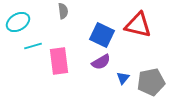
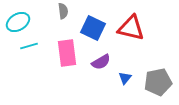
red triangle: moved 7 px left, 3 px down
blue square: moved 9 px left, 7 px up
cyan line: moved 4 px left
pink rectangle: moved 8 px right, 8 px up
blue triangle: moved 2 px right
gray pentagon: moved 7 px right
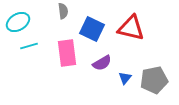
blue square: moved 1 px left, 1 px down
purple semicircle: moved 1 px right, 1 px down
gray pentagon: moved 4 px left, 2 px up
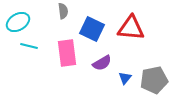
red triangle: rotated 8 degrees counterclockwise
cyan line: rotated 30 degrees clockwise
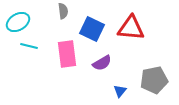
pink rectangle: moved 1 px down
blue triangle: moved 5 px left, 13 px down
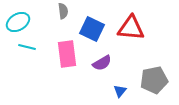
cyan line: moved 2 px left, 1 px down
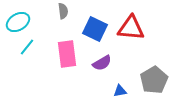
blue square: moved 3 px right
cyan line: rotated 66 degrees counterclockwise
gray pentagon: rotated 20 degrees counterclockwise
blue triangle: rotated 40 degrees clockwise
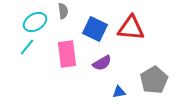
cyan ellipse: moved 17 px right
blue triangle: moved 1 px left, 1 px down
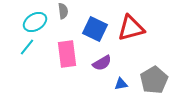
red triangle: rotated 20 degrees counterclockwise
blue triangle: moved 2 px right, 8 px up
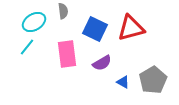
cyan ellipse: moved 1 px left
gray pentagon: moved 1 px left
blue triangle: moved 2 px right, 2 px up; rotated 40 degrees clockwise
